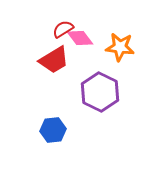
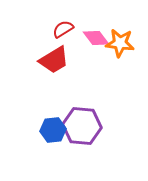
pink diamond: moved 16 px right
orange star: moved 4 px up
purple hexagon: moved 18 px left, 34 px down; rotated 21 degrees counterclockwise
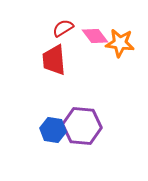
red semicircle: moved 1 px up
pink diamond: moved 1 px left, 2 px up
red trapezoid: rotated 116 degrees clockwise
blue hexagon: rotated 15 degrees clockwise
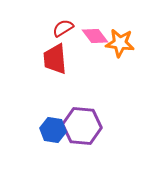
red trapezoid: moved 1 px right, 1 px up
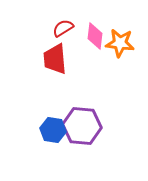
pink diamond: rotated 44 degrees clockwise
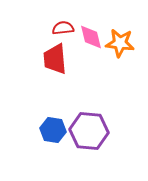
red semicircle: rotated 25 degrees clockwise
pink diamond: moved 4 px left, 1 px down; rotated 20 degrees counterclockwise
purple hexagon: moved 7 px right, 5 px down
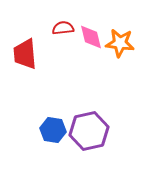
red trapezoid: moved 30 px left, 5 px up
purple hexagon: rotated 18 degrees counterclockwise
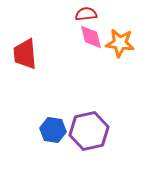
red semicircle: moved 23 px right, 14 px up
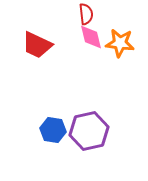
red semicircle: rotated 90 degrees clockwise
red trapezoid: moved 12 px right, 9 px up; rotated 60 degrees counterclockwise
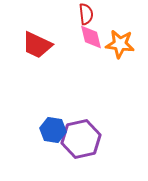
orange star: moved 1 px down
purple hexagon: moved 8 px left, 8 px down
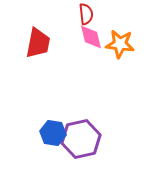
red trapezoid: moved 1 px right, 2 px up; rotated 104 degrees counterclockwise
blue hexagon: moved 3 px down
